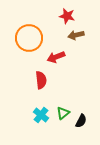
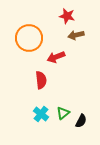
cyan cross: moved 1 px up
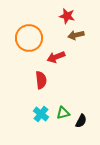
green triangle: rotated 24 degrees clockwise
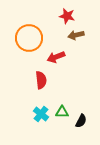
green triangle: moved 1 px left, 1 px up; rotated 16 degrees clockwise
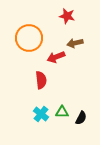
brown arrow: moved 1 px left, 8 px down
black semicircle: moved 3 px up
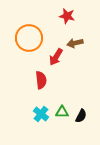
red arrow: rotated 36 degrees counterclockwise
black semicircle: moved 2 px up
